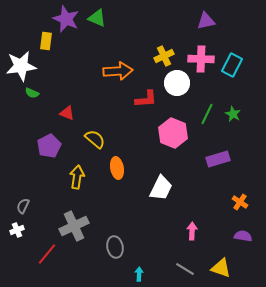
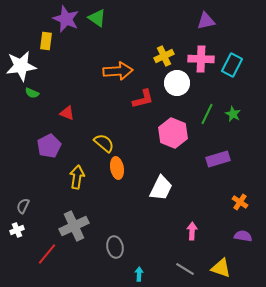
green triangle: rotated 12 degrees clockwise
red L-shape: moved 3 px left; rotated 10 degrees counterclockwise
yellow semicircle: moved 9 px right, 4 px down
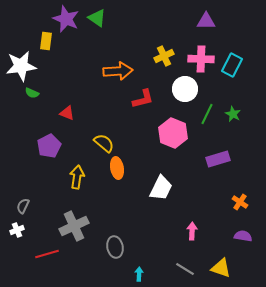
purple triangle: rotated 12 degrees clockwise
white circle: moved 8 px right, 6 px down
red line: rotated 35 degrees clockwise
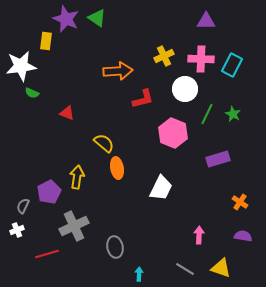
purple pentagon: moved 46 px down
pink arrow: moved 7 px right, 4 px down
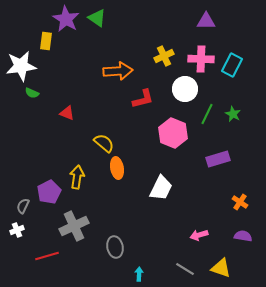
purple star: rotated 8 degrees clockwise
pink arrow: rotated 108 degrees counterclockwise
red line: moved 2 px down
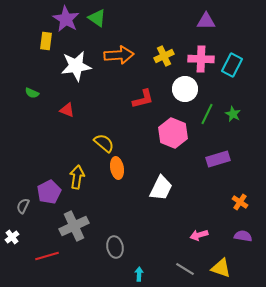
white star: moved 55 px right
orange arrow: moved 1 px right, 16 px up
red triangle: moved 3 px up
white cross: moved 5 px left, 7 px down; rotated 16 degrees counterclockwise
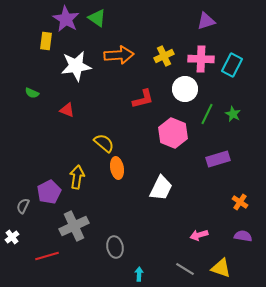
purple triangle: rotated 18 degrees counterclockwise
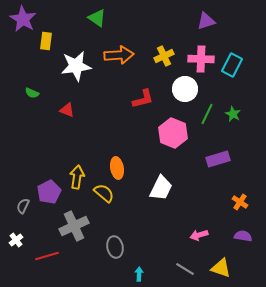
purple star: moved 43 px left
yellow semicircle: moved 50 px down
white cross: moved 4 px right, 3 px down
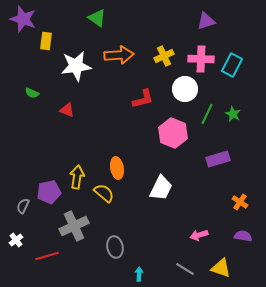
purple star: rotated 12 degrees counterclockwise
purple pentagon: rotated 15 degrees clockwise
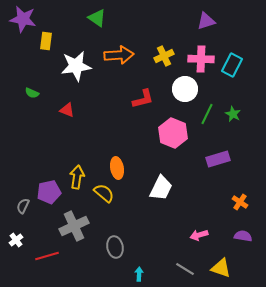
purple star: rotated 8 degrees counterclockwise
